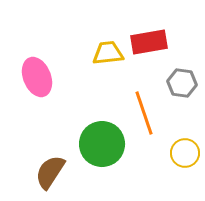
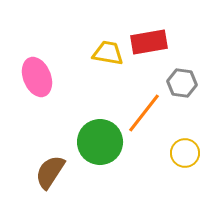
yellow trapezoid: rotated 16 degrees clockwise
orange line: rotated 57 degrees clockwise
green circle: moved 2 px left, 2 px up
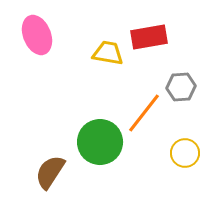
red rectangle: moved 5 px up
pink ellipse: moved 42 px up
gray hexagon: moved 1 px left, 4 px down; rotated 12 degrees counterclockwise
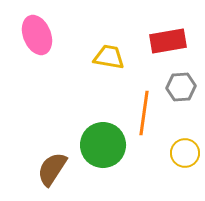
red rectangle: moved 19 px right, 4 px down
yellow trapezoid: moved 1 px right, 4 px down
orange line: rotated 30 degrees counterclockwise
green circle: moved 3 px right, 3 px down
brown semicircle: moved 2 px right, 3 px up
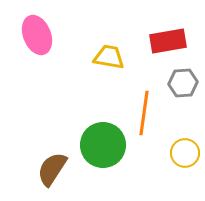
gray hexagon: moved 2 px right, 4 px up
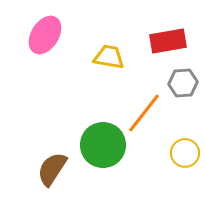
pink ellipse: moved 8 px right; rotated 54 degrees clockwise
orange line: rotated 30 degrees clockwise
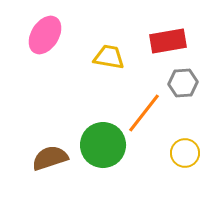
brown semicircle: moved 2 px left, 11 px up; rotated 39 degrees clockwise
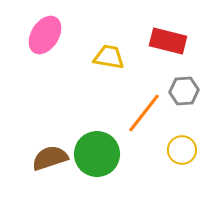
red rectangle: rotated 24 degrees clockwise
gray hexagon: moved 1 px right, 8 px down
green circle: moved 6 px left, 9 px down
yellow circle: moved 3 px left, 3 px up
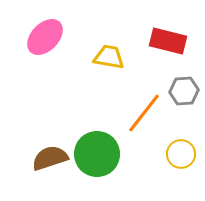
pink ellipse: moved 2 px down; rotated 12 degrees clockwise
yellow circle: moved 1 px left, 4 px down
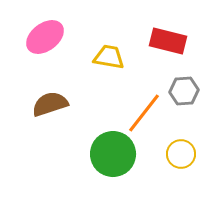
pink ellipse: rotated 9 degrees clockwise
green circle: moved 16 px right
brown semicircle: moved 54 px up
